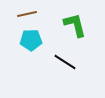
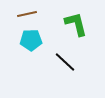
green L-shape: moved 1 px right, 1 px up
black line: rotated 10 degrees clockwise
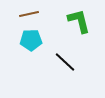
brown line: moved 2 px right
green L-shape: moved 3 px right, 3 px up
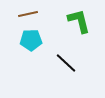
brown line: moved 1 px left
black line: moved 1 px right, 1 px down
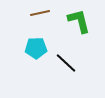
brown line: moved 12 px right, 1 px up
cyan pentagon: moved 5 px right, 8 px down
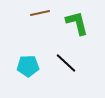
green L-shape: moved 2 px left, 2 px down
cyan pentagon: moved 8 px left, 18 px down
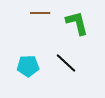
brown line: rotated 12 degrees clockwise
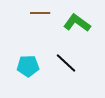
green L-shape: rotated 40 degrees counterclockwise
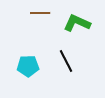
green L-shape: rotated 12 degrees counterclockwise
black line: moved 2 px up; rotated 20 degrees clockwise
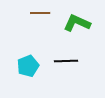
black line: rotated 65 degrees counterclockwise
cyan pentagon: rotated 20 degrees counterclockwise
